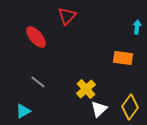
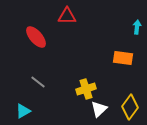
red triangle: rotated 48 degrees clockwise
yellow cross: rotated 24 degrees clockwise
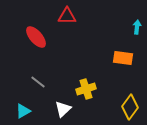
white triangle: moved 36 px left
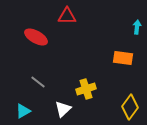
red ellipse: rotated 20 degrees counterclockwise
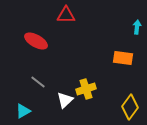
red triangle: moved 1 px left, 1 px up
red ellipse: moved 4 px down
white triangle: moved 2 px right, 9 px up
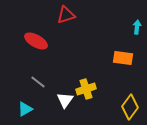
red triangle: rotated 18 degrees counterclockwise
white triangle: rotated 12 degrees counterclockwise
cyan triangle: moved 2 px right, 2 px up
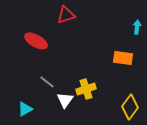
gray line: moved 9 px right
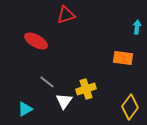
white triangle: moved 1 px left, 1 px down
